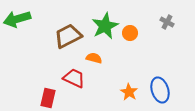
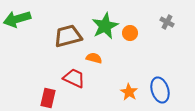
brown trapezoid: rotated 12 degrees clockwise
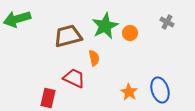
orange semicircle: rotated 63 degrees clockwise
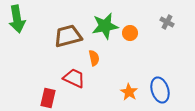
green arrow: rotated 84 degrees counterclockwise
green star: rotated 16 degrees clockwise
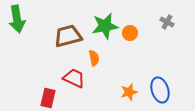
orange star: rotated 24 degrees clockwise
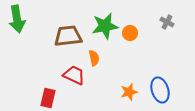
brown trapezoid: rotated 8 degrees clockwise
red trapezoid: moved 3 px up
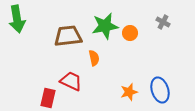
gray cross: moved 4 px left
red trapezoid: moved 3 px left, 6 px down
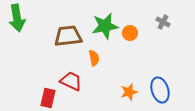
green arrow: moved 1 px up
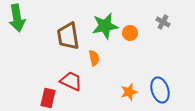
brown trapezoid: rotated 92 degrees counterclockwise
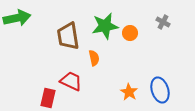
green arrow: rotated 92 degrees counterclockwise
orange star: rotated 24 degrees counterclockwise
